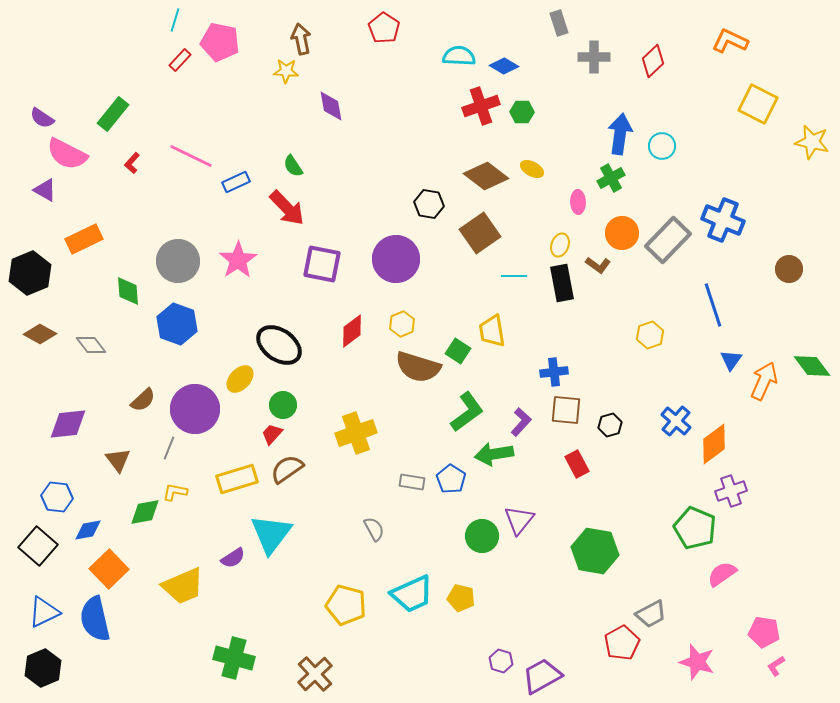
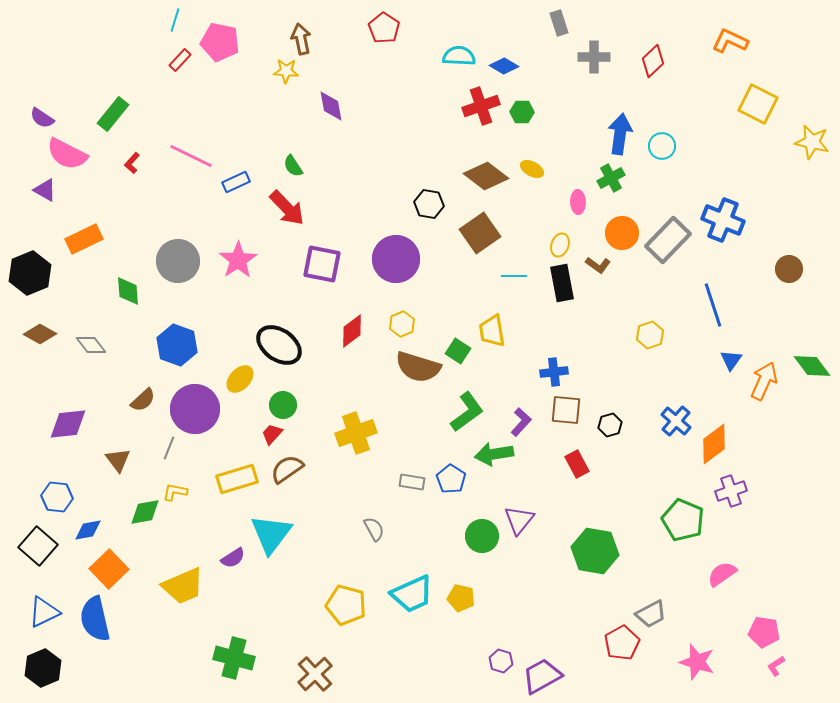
blue hexagon at (177, 324): moved 21 px down
green pentagon at (695, 528): moved 12 px left, 8 px up
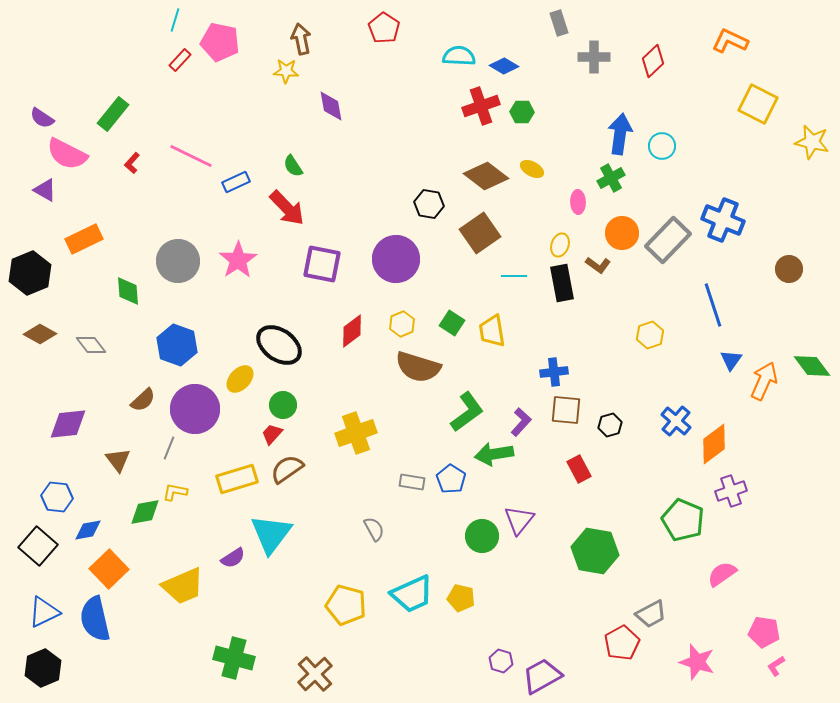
green square at (458, 351): moved 6 px left, 28 px up
red rectangle at (577, 464): moved 2 px right, 5 px down
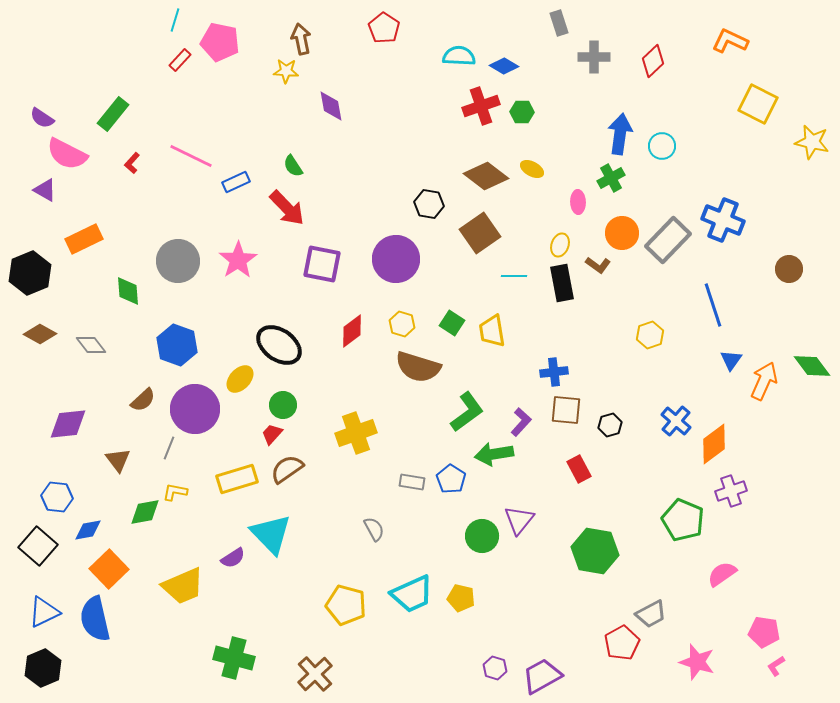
yellow hexagon at (402, 324): rotated 20 degrees counterclockwise
cyan triangle at (271, 534): rotated 21 degrees counterclockwise
purple hexagon at (501, 661): moved 6 px left, 7 px down
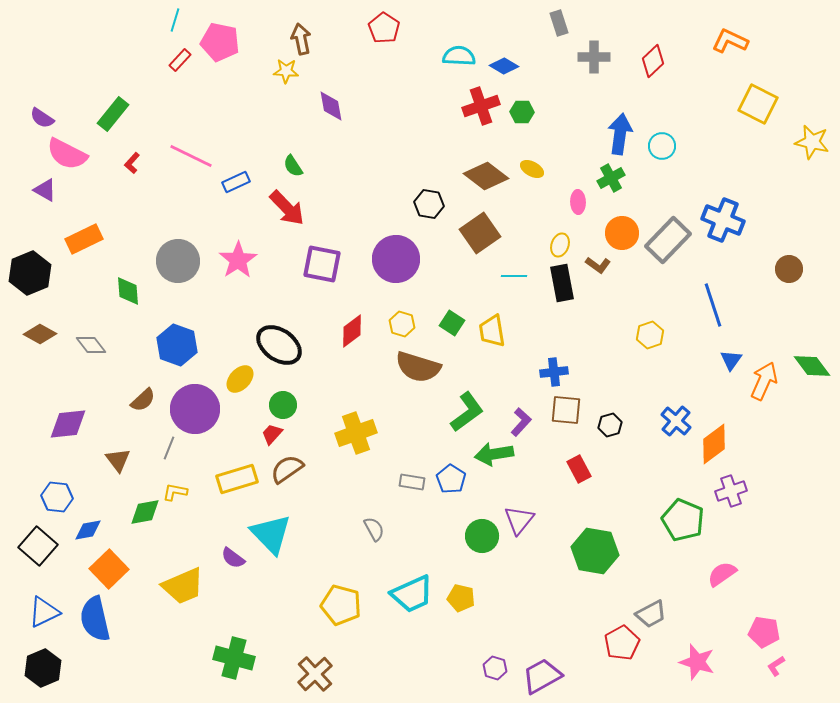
purple semicircle at (233, 558): rotated 70 degrees clockwise
yellow pentagon at (346, 605): moved 5 px left
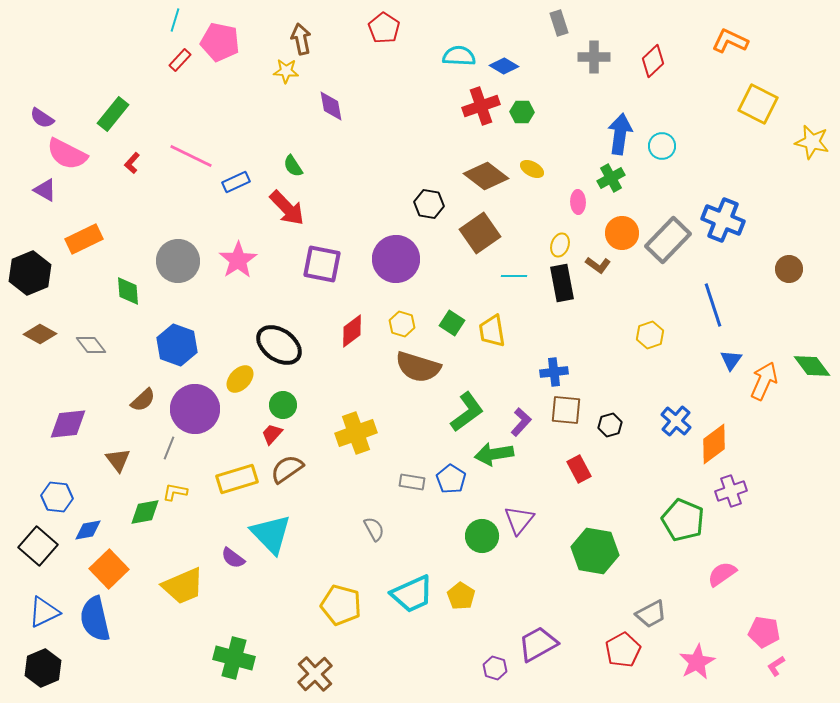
yellow pentagon at (461, 598): moved 2 px up; rotated 20 degrees clockwise
red pentagon at (622, 643): moved 1 px right, 7 px down
pink star at (697, 662): rotated 27 degrees clockwise
purple trapezoid at (542, 676): moved 4 px left, 32 px up
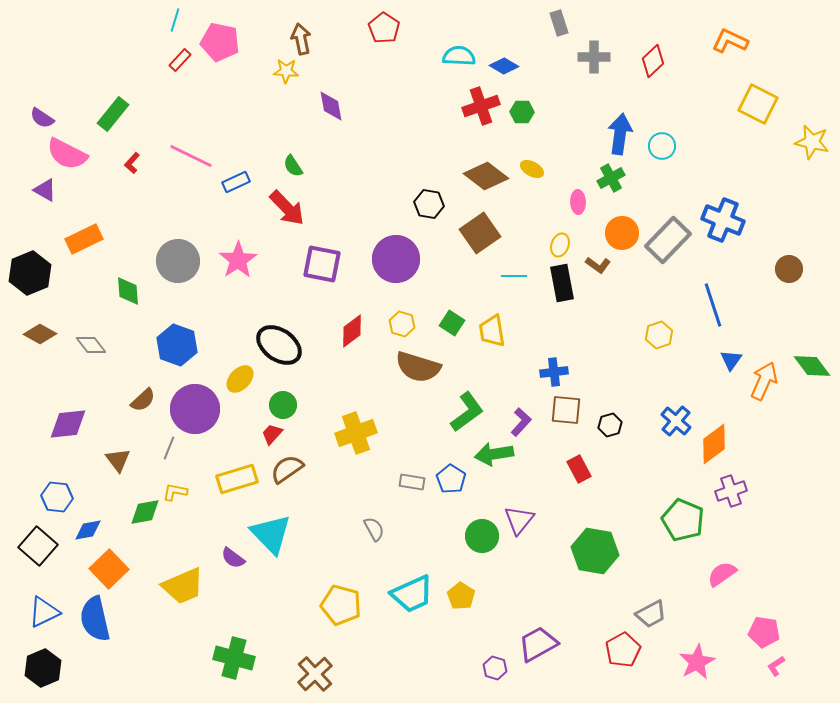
yellow hexagon at (650, 335): moved 9 px right
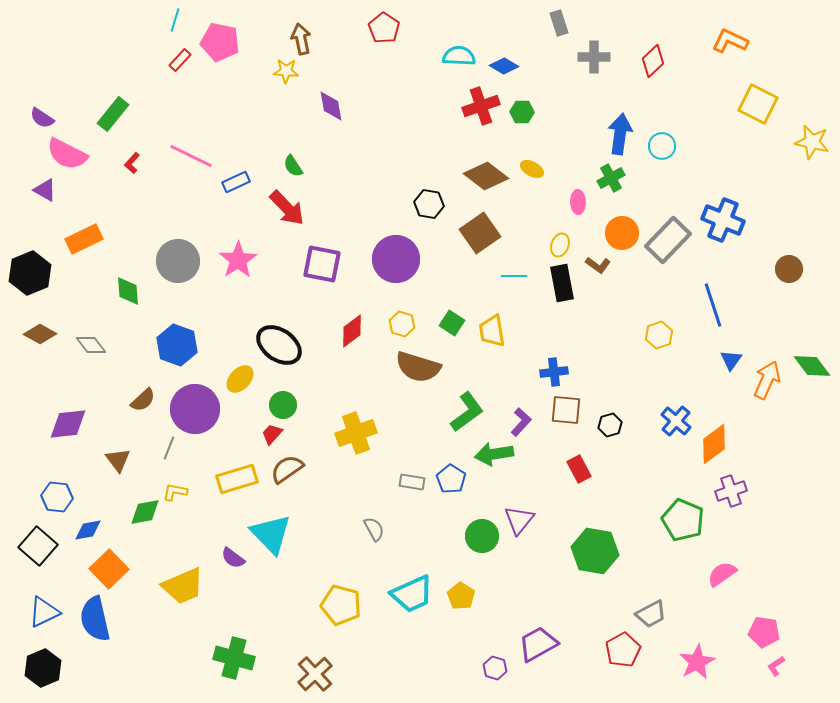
orange arrow at (764, 381): moved 3 px right, 1 px up
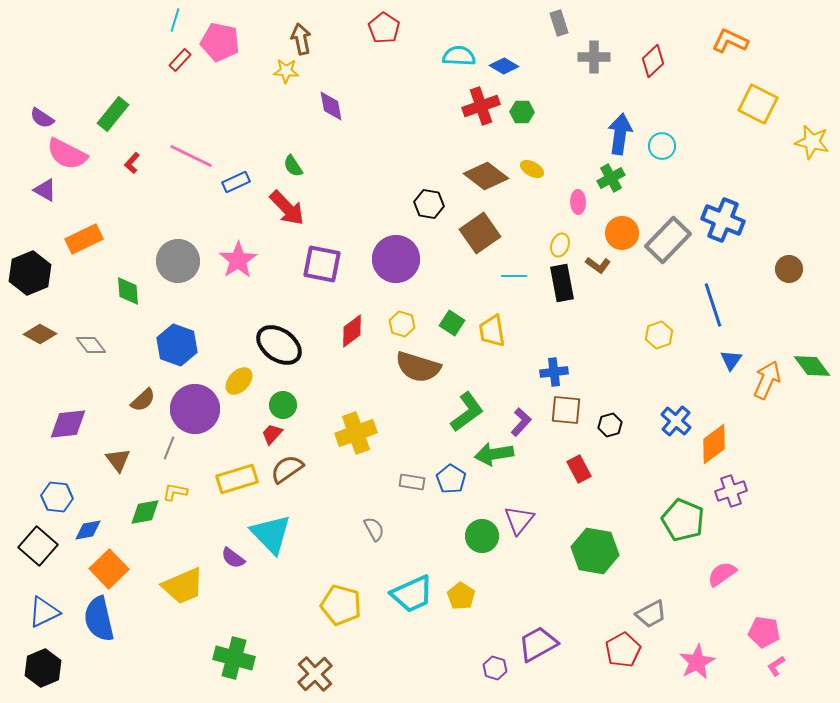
yellow ellipse at (240, 379): moved 1 px left, 2 px down
blue semicircle at (95, 619): moved 4 px right
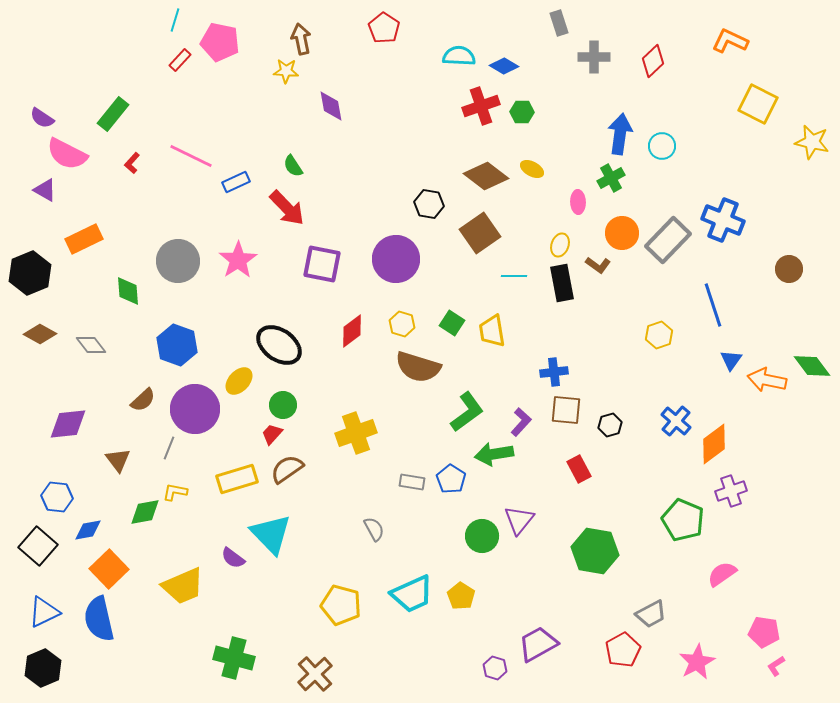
orange arrow at (767, 380): rotated 102 degrees counterclockwise
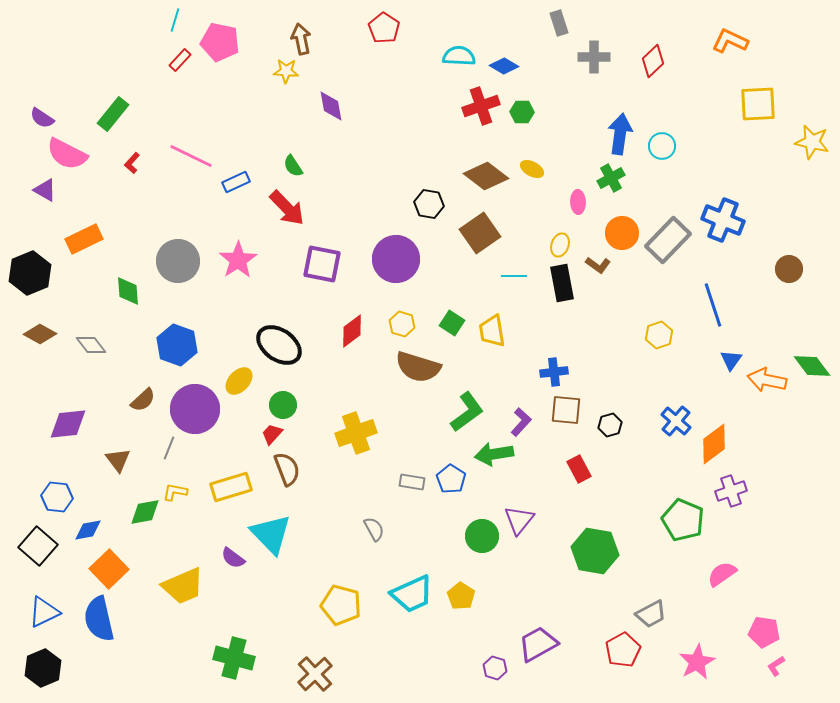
yellow square at (758, 104): rotated 30 degrees counterclockwise
brown semicircle at (287, 469): rotated 104 degrees clockwise
yellow rectangle at (237, 479): moved 6 px left, 8 px down
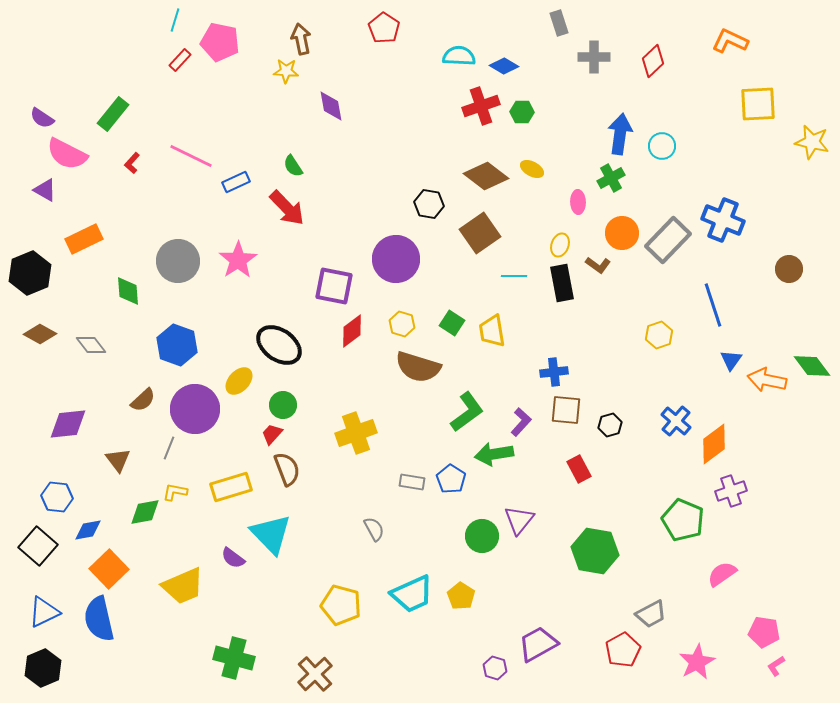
purple square at (322, 264): moved 12 px right, 22 px down
